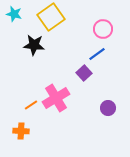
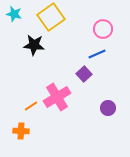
blue line: rotated 12 degrees clockwise
purple square: moved 1 px down
pink cross: moved 1 px right, 1 px up
orange line: moved 1 px down
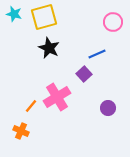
yellow square: moved 7 px left; rotated 20 degrees clockwise
pink circle: moved 10 px right, 7 px up
black star: moved 15 px right, 3 px down; rotated 20 degrees clockwise
orange line: rotated 16 degrees counterclockwise
orange cross: rotated 21 degrees clockwise
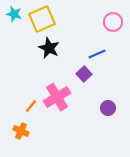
yellow square: moved 2 px left, 2 px down; rotated 8 degrees counterclockwise
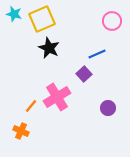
pink circle: moved 1 px left, 1 px up
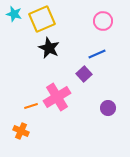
pink circle: moved 9 px left
orange line: rotated 32 degrees clockwise
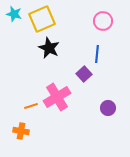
blue line: rotated 60 degrees counterclockwise
orange cross: rotated 14 degrees counterclockwise
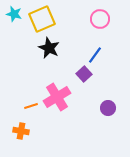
pink circle: moved 3 px left, 2 px up
blue line: moved 2 px left, 1 px down; rotated 30 degrees clockwise
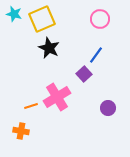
blue line: moved 1 px right
